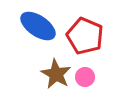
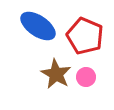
pink circle: moved 1 px right
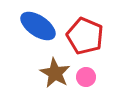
brown star: moved 1 px left, 1 px up
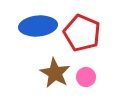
blue ellipse: rotated 39 degrees counterclockwise
red pentagon: moved 3 px left, 3 px up
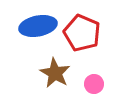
blue ellipse: rotated 6 degrees counterclockwise
pink circle: moved 8 px right, 7 px down
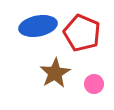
brown star: rotated 12 degrees clockwise
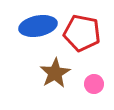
red pentagon: rotated 12 degrees counterclockwise
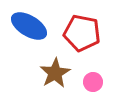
blue ellipse: moved 9 px left; rotated 42 degrees clockwise
pink circle: moved 1 px left, 2 px up
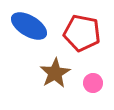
pink circle: moved 1 px down
